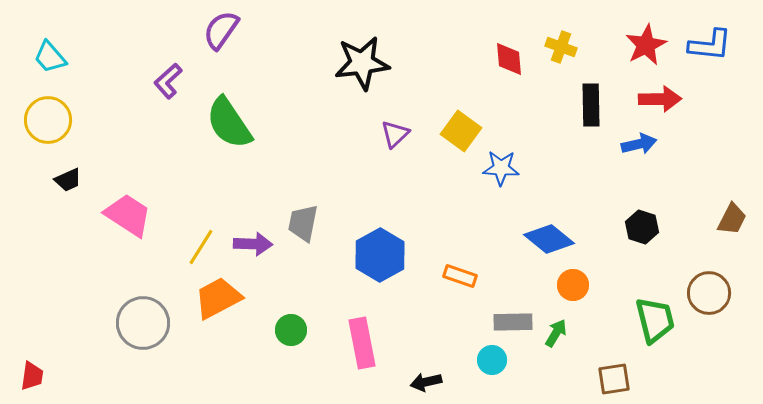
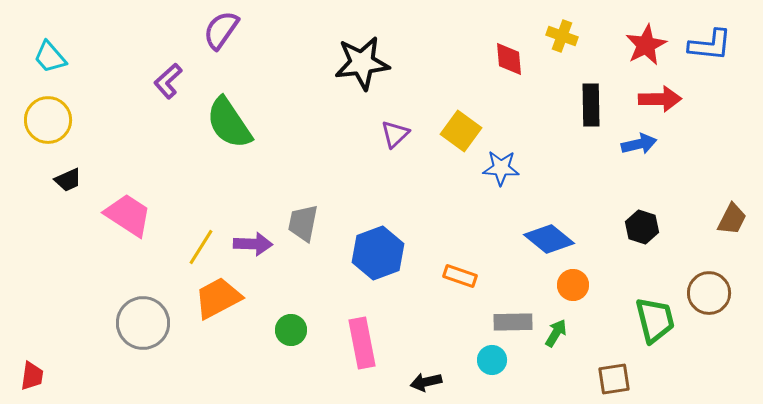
yellow cross: moved 1 px right, 11 px up
blue hexagon: moved 2 px left, 2 px up; rotated 9 degrees clockwise
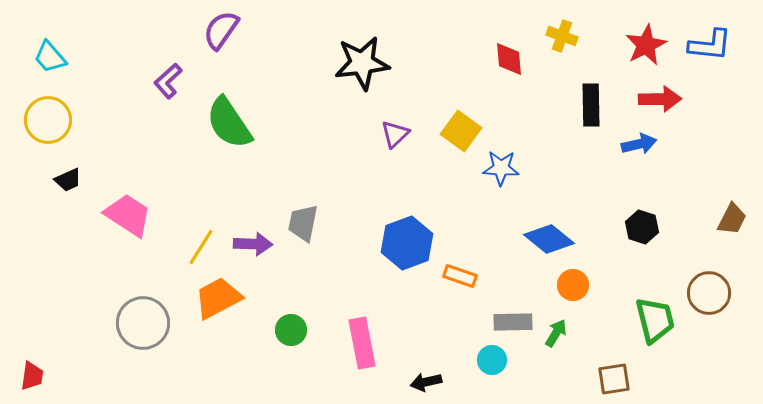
blue hexagon: moved 29 px right, 10 px up
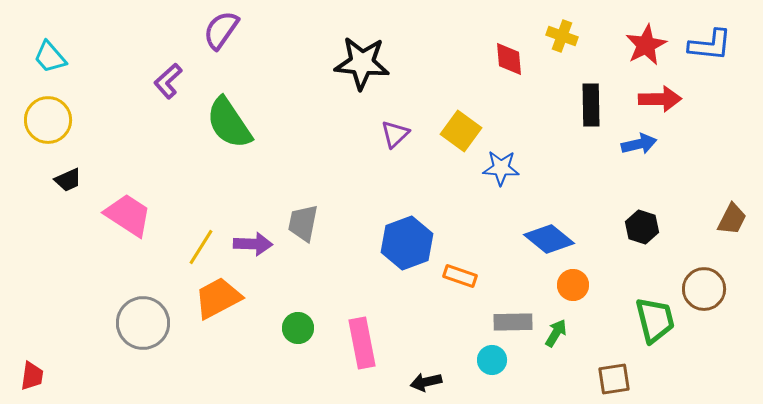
black star: rotated 12 degrees clockwise
brown circle: moved 5 px left, 4 px up
green circle: moved 7 px right, 2 px up
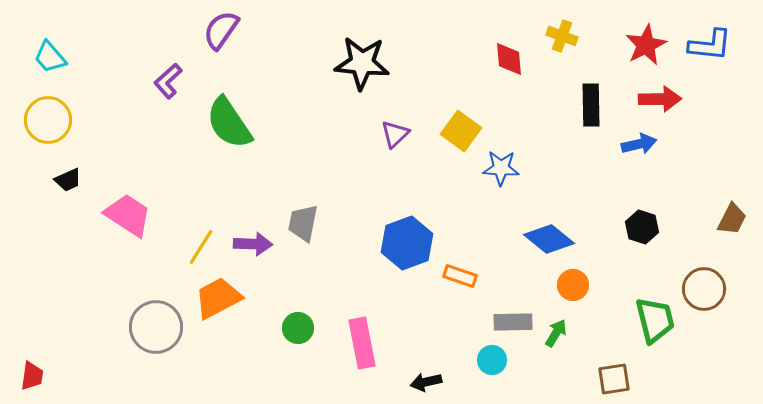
gray circle: moved 13 px right, 4 px down
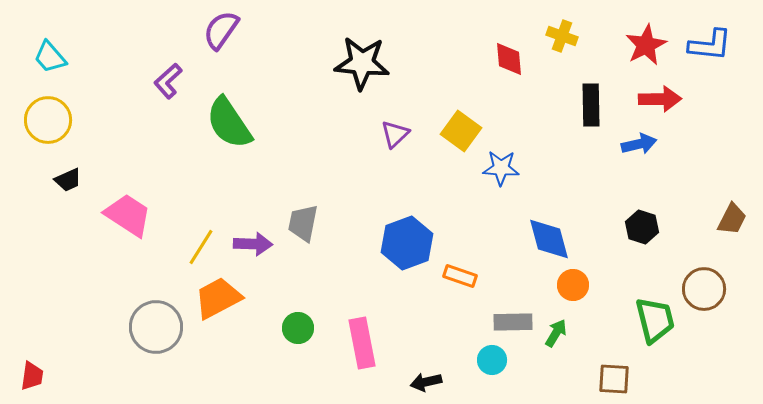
blue diamond: rotated 36 degrees clockwise
brown square: rotated 12 degrees clockwise
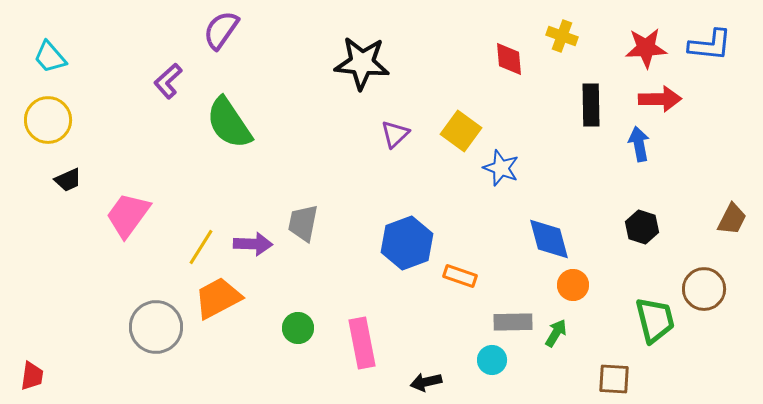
red star: moved 3 px down; rotated 24 degrees clockwise
blue arrow: rotated 88 degrees counterclockwise
blue star: rotated 18 degrees clockwise
pink trapezoid: rotated 87 degrees counterclockwise
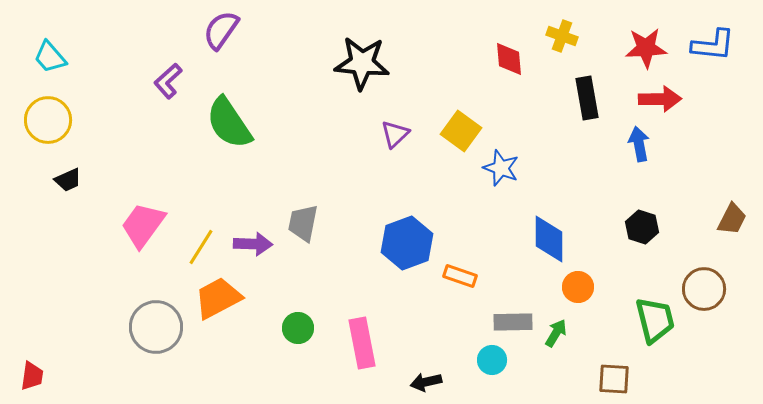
blue L-shape: moved 3 px right
black rectangle: moved 4 px left, 7 px up; rotated 9 degrees counterclockwise
pink trapezoid: moved 15 px right, 10 px down
blue diamond: rotated 15 degrees clockwise
orange circle: moved 5 px right, 2 px down
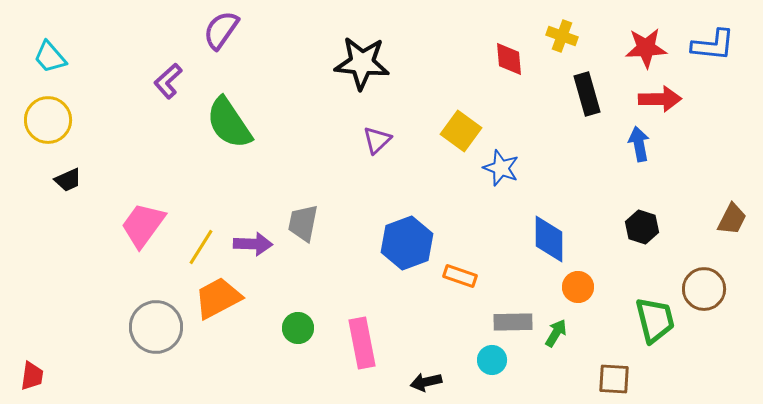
black rectangle: moved 4 px up; rotated 6 degrees counterclockwise
purple triangle: moved 18 px left, 6 px down
